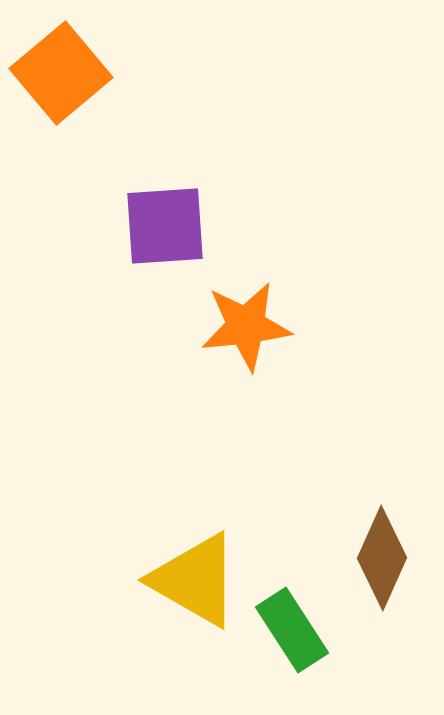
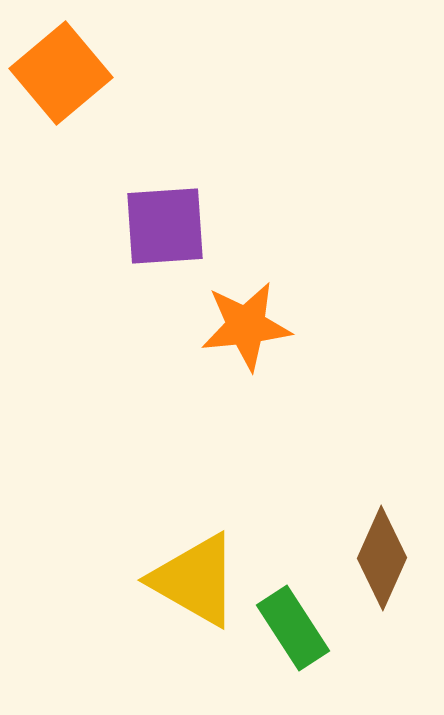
green rectangle: moved 1 px right, 2 px up
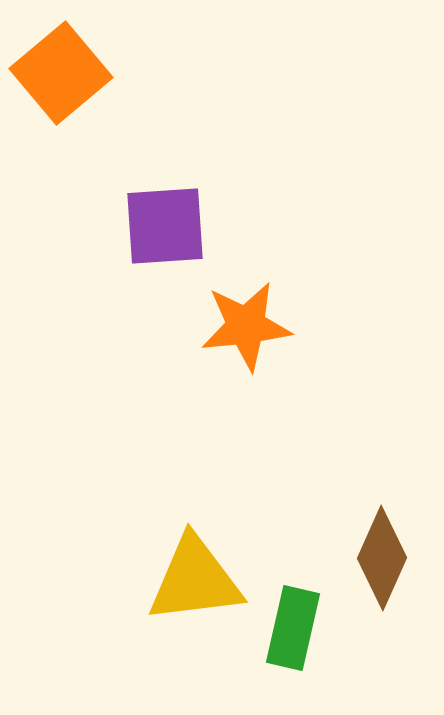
yellow triangle: rotated 37 degrees counterclockwise
green rectangle: rotated 46 degrees clockwise
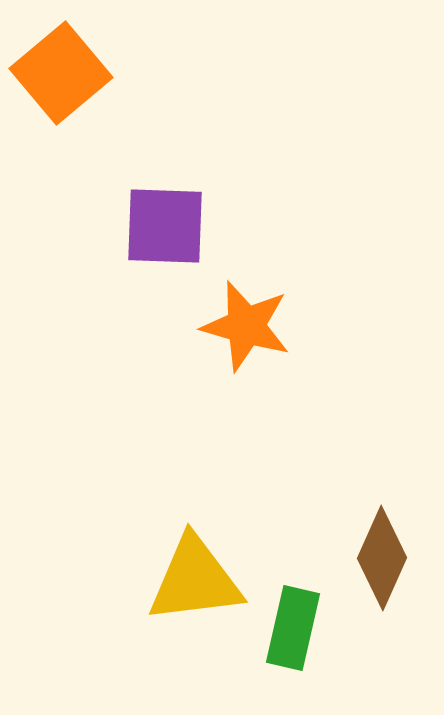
purple square: rotated 6 degrees clockwise
orange star: rotated 22 degrees clockwise
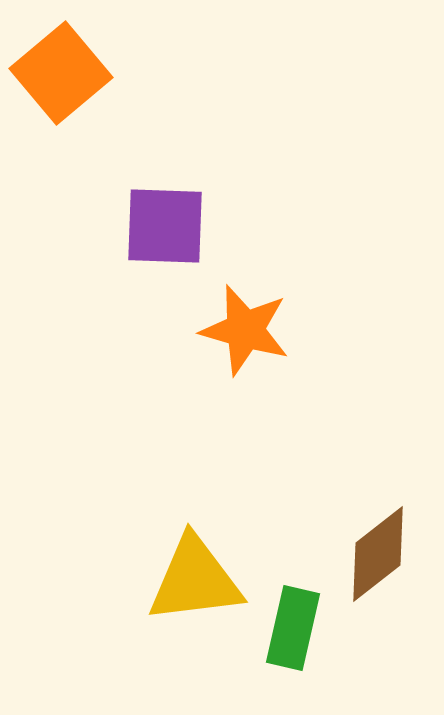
orange star: moved 1 px left, 4 px down
brown diamond: moved 4 px left, 4 px up; rotated 28 degrees clockwise
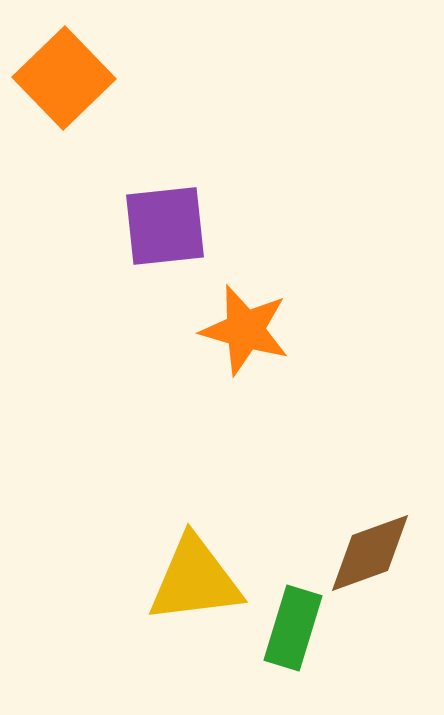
orange square: moved 3 px right, 5 px down; rotated 4 degrees counterclockwise
purple square: rotated 8 degrees counterclockwise
brown diamond: moved 8 px left, 1 px up; rotated 18 degrees clockwise
green rectangle: rotated 4 degrees clockwise
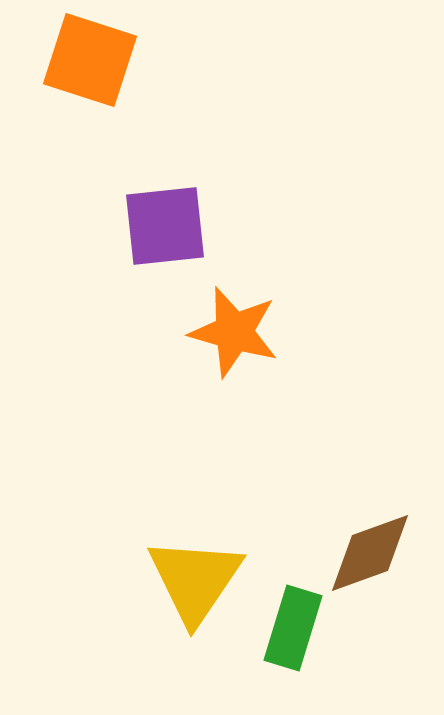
orange square: moved 26 px right, 18 px up; rotated 28 degrees counterclockwise
orange star: moved 11 px left, 2 px down
yellow triangle: rotated 49 degrees counterclockwise
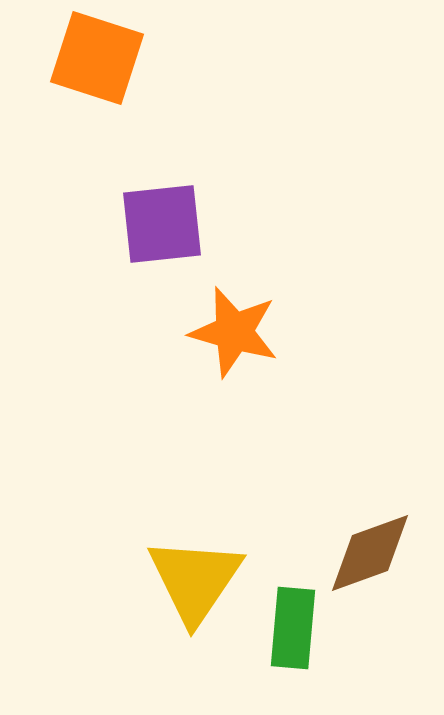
orange square: moved 7 px right, 2 px up
purple square: moved 3 px left, 2 px up
green rectangle: rotated 12 degrees counterclockwise
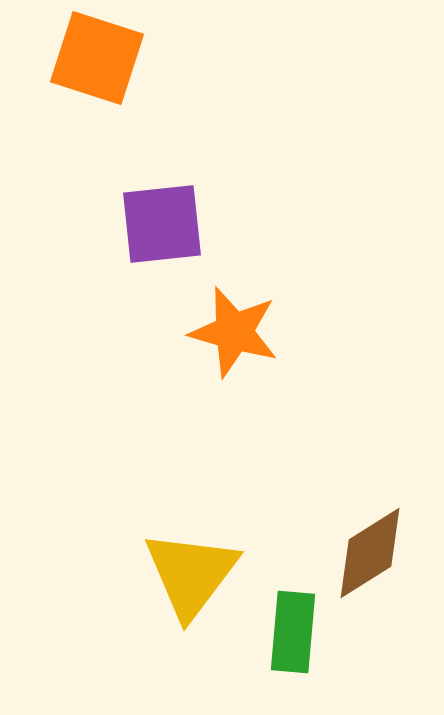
brown diamond: rotated 12 degrees counterclockwise
yellow triangle: moved 4 px left, 6 px up; rotated 3 degrees clockwise
green rectangle: moved 4 px down
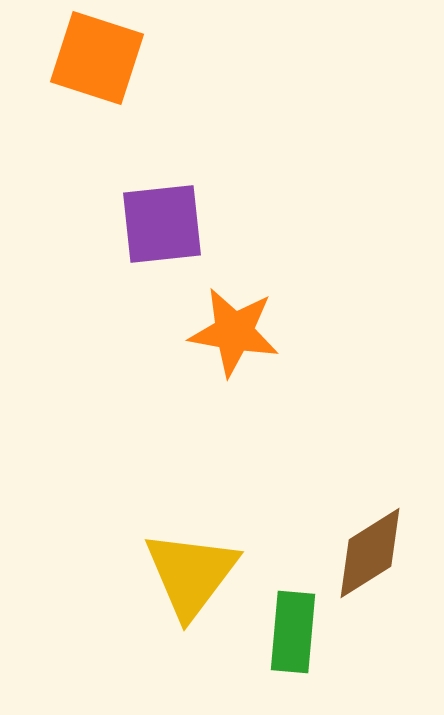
orange star: rotated 6 degrees counterclockwise
